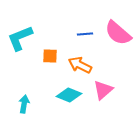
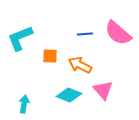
pink triangle: rotated 30 degrees counterclockwise
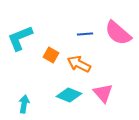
orange square: moved 1 px right, 1 px up; rotated 28 degrees clockwise
orange arrow: moved 1 px left, 1 px up
pink triangle: moved 3 px down
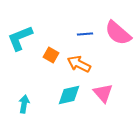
cyan diamond: rotated 35 degrees counterclockwise
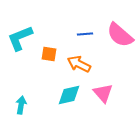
pink semicircle: moved 2 px right, 2 px down
orange square: moved 2 px left, 1 px up; rotated 21 degrees counterclockwise
cyan arrow: moved 3 px left, 1 px down
